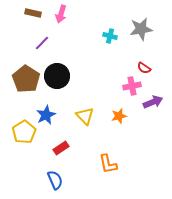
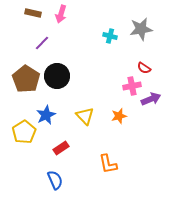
purple arrow: moved 2 px left, 3 px up
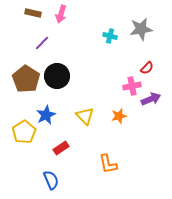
red semicircle: moved 3 px right; rotated 80 degrees counterclockwise
blue semicircle: moved 4 px left
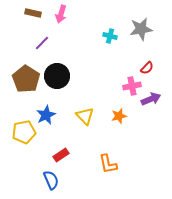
yellow pentagon: rotated 20 degrees clockwise
red rectangle: moved 7 px down
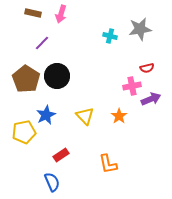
gray star: moved 1 px left
red semicircle: rotated 32 degrees clockwise
orange star: rotated 21 degrees counterclockwise
blue semicircle: moved 1 px right, 2 px down
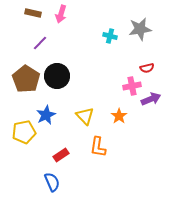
purple line: moved 2 px left
orange L-shape: moved 10 px left, 17 px up; rotated 20 degrees clockwise
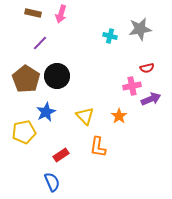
blue star: moved 3 px up
